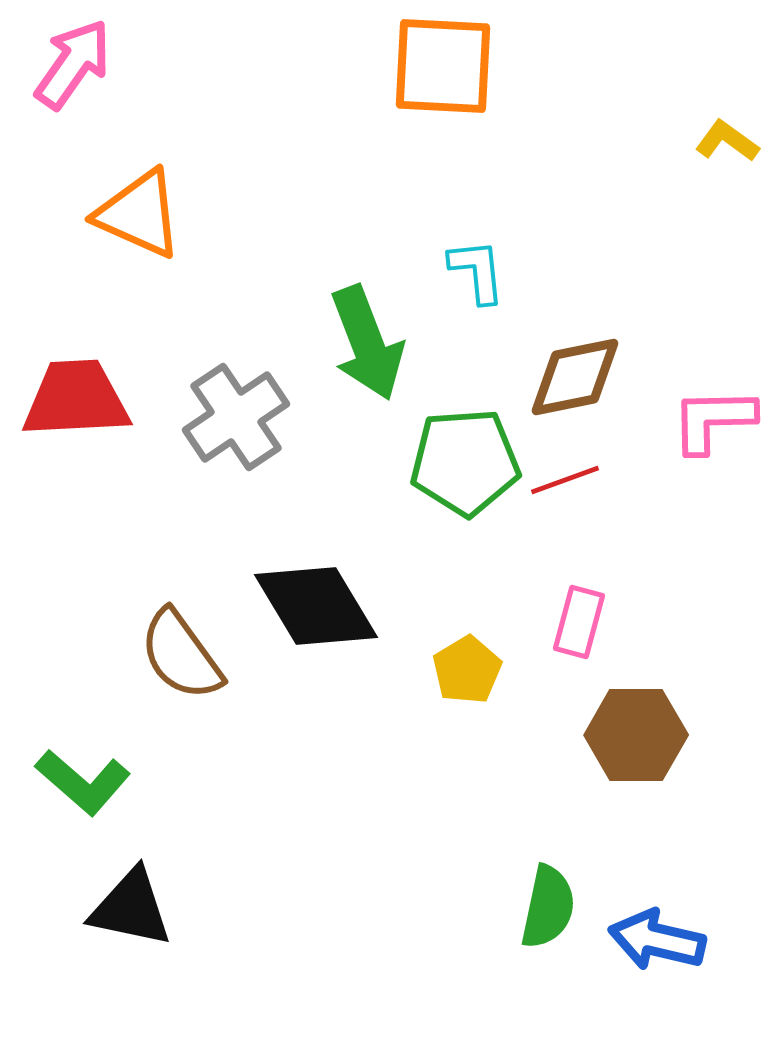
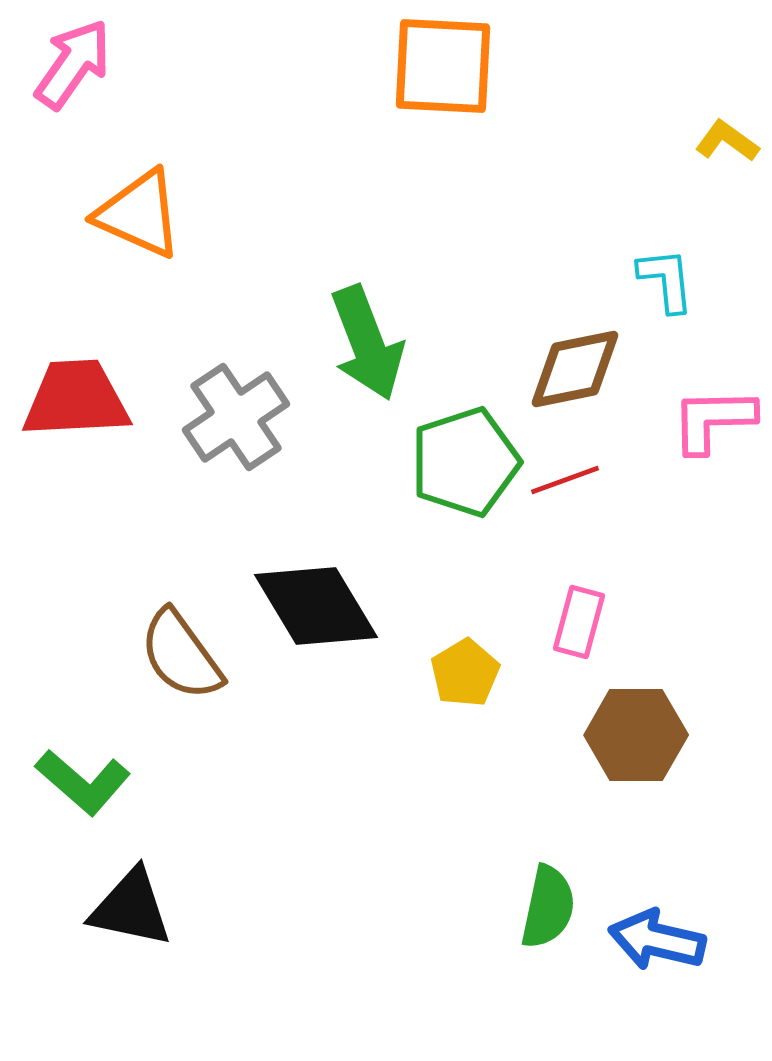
cyan L-shape: moved 189 px right, 9 px down
brown diamond: moved 8 px up
green pentagon: rotated 14 degrees counterclockwise
yellow pentagon: moved 2 px left, 3 px down
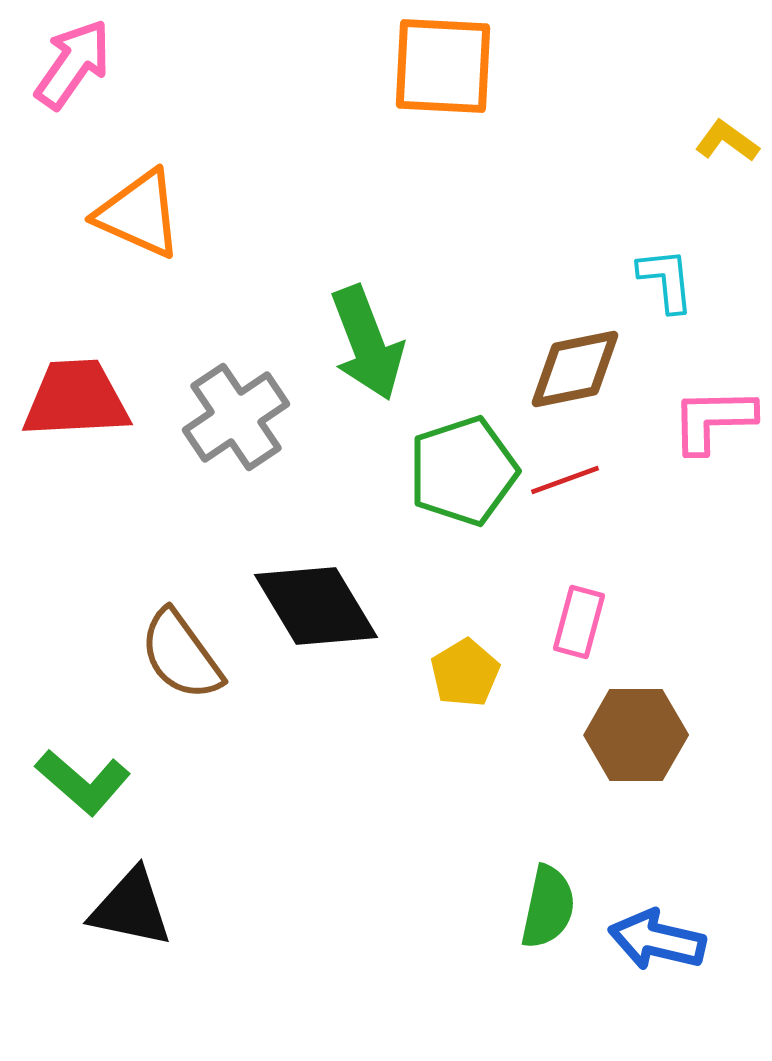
green pentagon: moved 2 px left, 9 px down
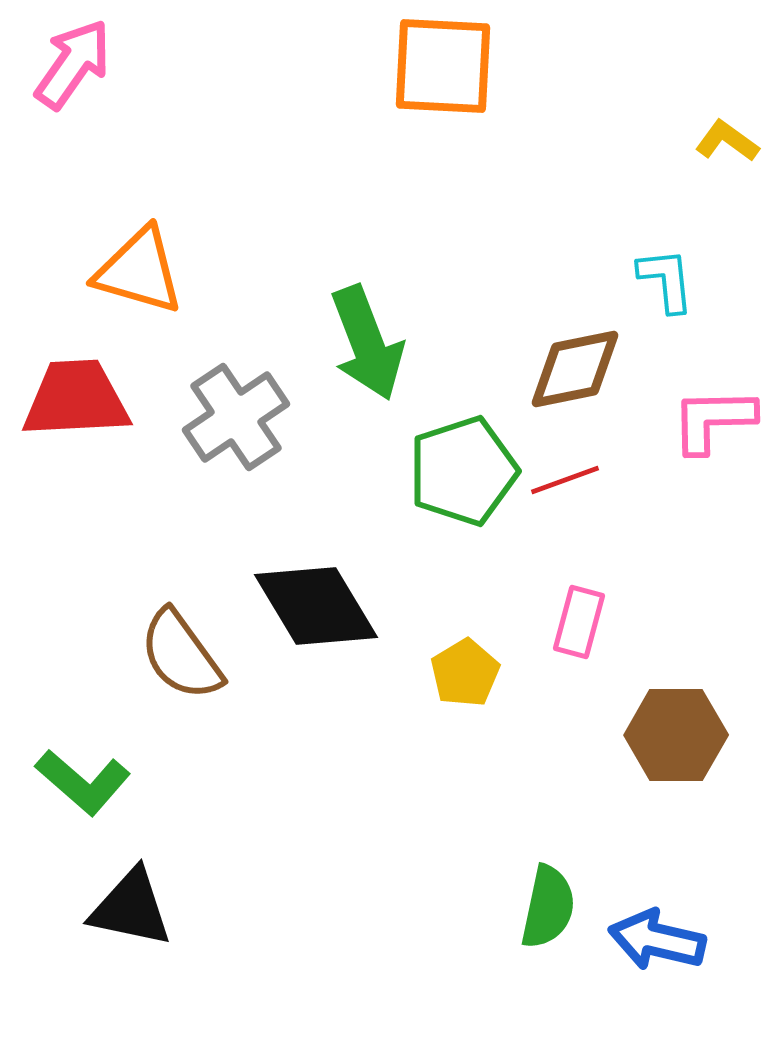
orange triangle: moved 57 px down; rotated 8 degrees counterclockwise
brown hexagon: moved 40 px right
